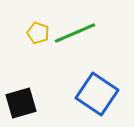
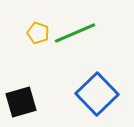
blue square: rotated 12 degrees clockwise
black square: moved 1 px up
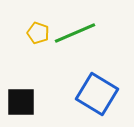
blue square: rotated 15 degrees counterclockwise
black square: rotated 16 degrees clockwise
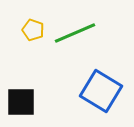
yellow pentagon: moved 5 px left, 3 px up
blue square: moved 4 px right, 3 px up
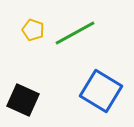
green line: rotated 6 degrees counterclockwise
black square: moved 2 px right, 2 px up; rotated 24 degrees clockwise
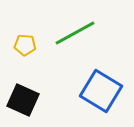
yellow pentagon: moved 8 px left, 15 px down; rotated 15 degrees counterclockwise
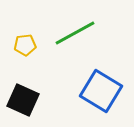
yellow pentagon: rotated 10 degrees counterclockwise
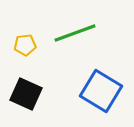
green line: rotated 9 degrees clockwise
black square: moved 3 px right, 6 px up
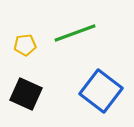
blue square: rotated 6 degrees clockwise
